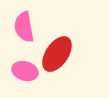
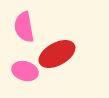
red ellipse: rotated 27 degrees clockwise
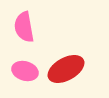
red ellipse: moved 9 px right, 15 px down
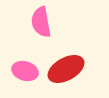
pink semicircle: moved 17 px right, 5 px up
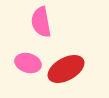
pink ellipse: moved 3 px right, 8 px up
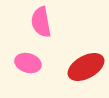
red ellipse: moved 20 px right, 2 px up
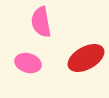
red ellipse: moved 9 px up
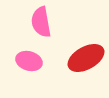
pink ellipse: moved 1 px right, 2 px up
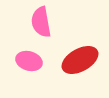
red ellipse: moved 6 px left, 2 px down
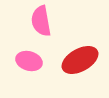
pink semicircle: moved 1 px up
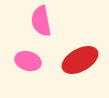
pink ellipse: moved 1 px left
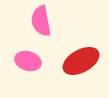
red ellipse: moved 1 px right, 1 px down
